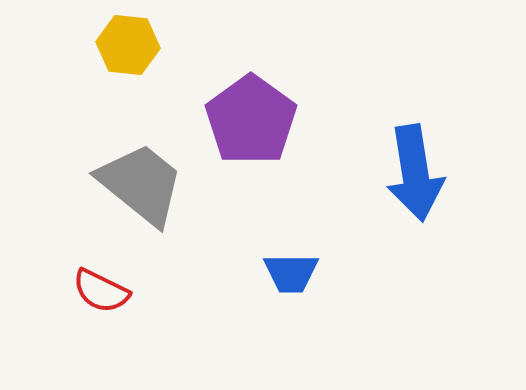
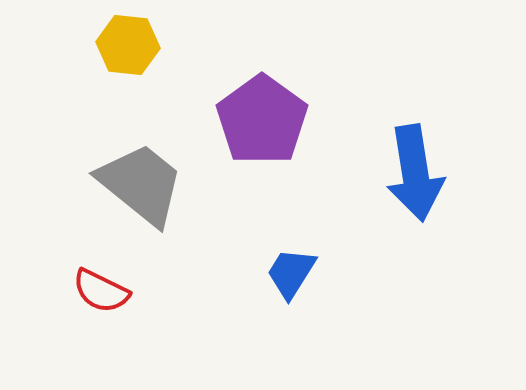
purple pentagon: moved 11 px right
blue trapezoid: rotated 122 degrees clockwise
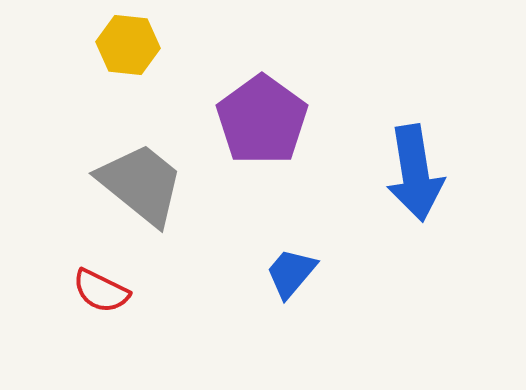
blue trapezoid: rotated 8 degrees clockwise
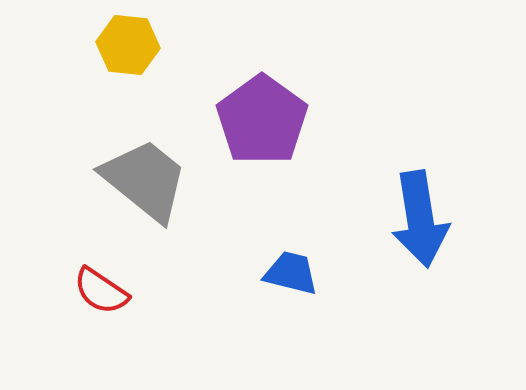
blue arrow: moved 5 px right, 46 px down
gray trapezoid: moved 4 px right, 4 px up
blue trapezoid: rotated 64 degrees clockwise
red semicircle: rotated 8 degrees clockwise
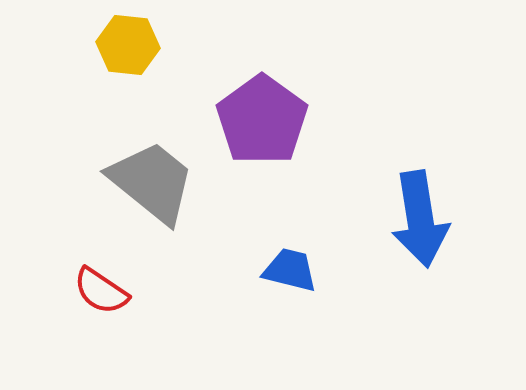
gray trapezoid: moved 7 px right, 2 px down
blue trapezoid: moved 1 px left, 3 px up
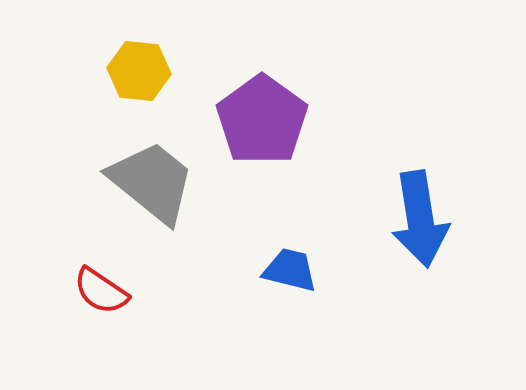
yellow hexagon: moved 11 px right, 26 px down
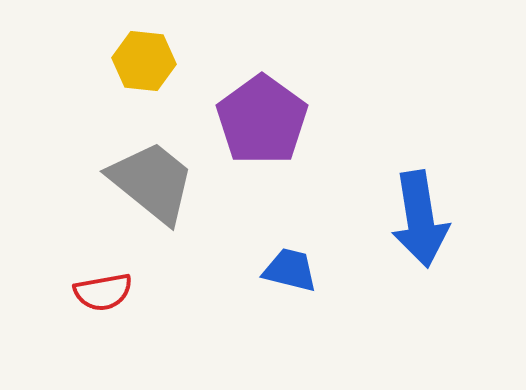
yellow hexagon: moved 5 px right, 10 px up
red semicircle: moved 2 px right, 1 px down; rotated 44 degrees counterclockwise
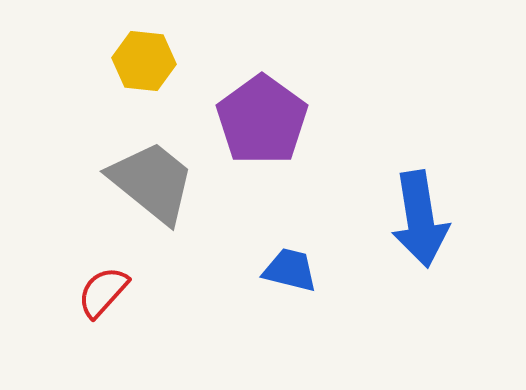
red semicircle: rotated 142 degrees clockwise
